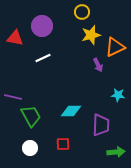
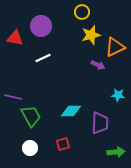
purple circle: moved 1 px left
purple arrow: rotated 40 degrees counterclockwise
purple trapezoid: moved 1 px left, 2 px up
red square: rotated 16 degrees counterclockwise
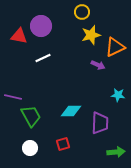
red triangle: moved 4 px right, 2 px up
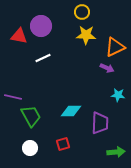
yellow star: moved 5 px left; rotated 18 degrees clockwise
purple arrow: moved 9 px right, 3 px down
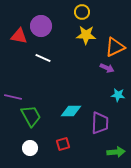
white line: rotated 49 degrees clockwise
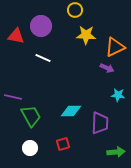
yellow circle: moved 7 px left, 2 px up
red triangle: moved 3 px left
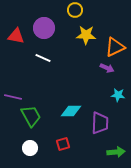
purple circle: moved 3 px right, 2 px down
